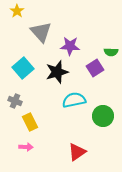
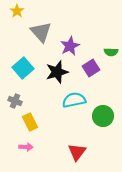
purple star: rotated 30 degrees counterclockwise
purple square: moved 4 px left
red triangle: rotated 18 degrees counterclockwise
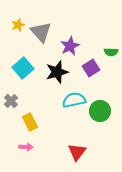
yellow star: moved 1 px right, 14 px down; rotated 16 degrees clockwise
gray cross: moved 4 px left; rotated 24 degrees clockwise
green circle: moved 3 px left, 5 px up
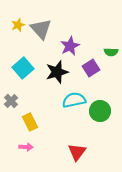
gray triangle: moved 3 px up
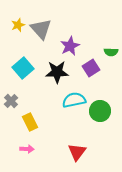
black star: rotated 15 degrees clockwise
pink arrow: moved 1 px right, 2 px down
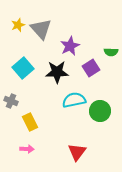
gray cross: rotated 24 degrees counterclockwise
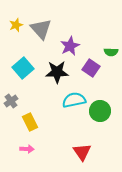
yellow star: moved 2 px left
purple square: rotated 24 degrees counterclockwise
gray cross: rotated 32 degrees clockwise
red triangle: moved 5 px right; rotated 12 degrees counterclockwise
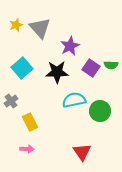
gray triangle: moved 1 px left, 1 px up
green semicircle: moved 13 px down
cyan square: moved 1 px left
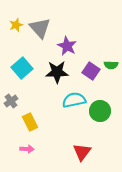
purple star: moved 3 px left; rotated 18 degrees counterclockwise
purple square: moved 3 px down
red triangle: rotated 12 degrees clockwise
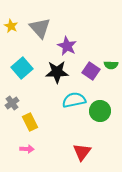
yellow star: moved 5 px left, 1 px down; rotated 24 degrees counterclockwise
gray cross: moved 1 px right, 2 px down
